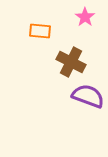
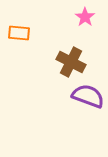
orange rectangle: moved 21 px left, 2 px down
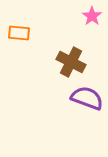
pink star: moved 7 px right, 1 px up
purple semicircle: moved 1 px left, 2 px down
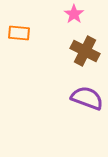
pink star: moved 18 px left, 2 px up
brown cross: moved 14 px right, 11 px up
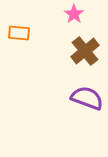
brown cross: rotated 24 degrees clockwise
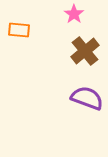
orange rectangle: moved 3 px up
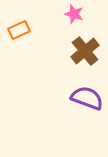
pink star: rotated 18 degrees counterclockwise
orange rectangle: rotated 30 degrees counterclockwise
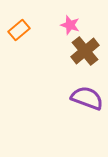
pink star: moved 4 px left, 11 px down
orange rectangle: rotated 15 degrees counterclockwise
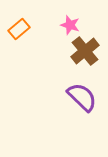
orange rectangle: moved 1 px up
purple semicircle: moved 5 px left, 1 px up; rotated 24 degrees clockwise
